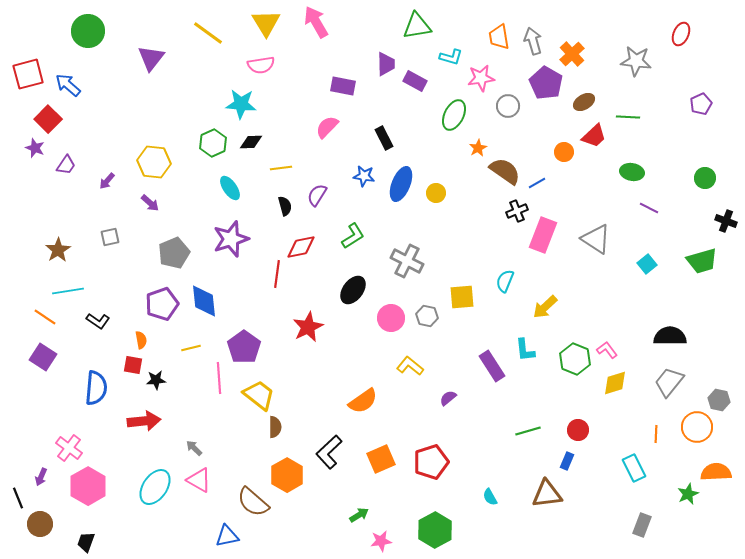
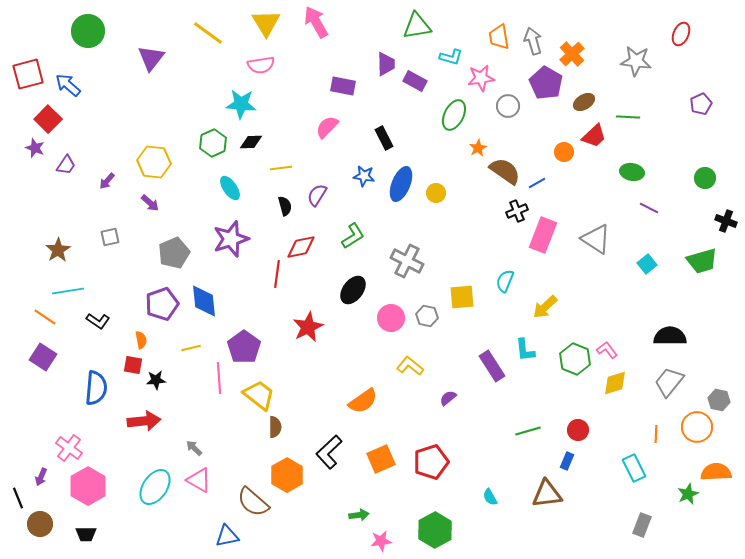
green arrow at (359, 515): rotated 24 degrees clockwise
black trapezoid at (86, 542): moved 8 px up; rotated 110 degrees counterclockwise
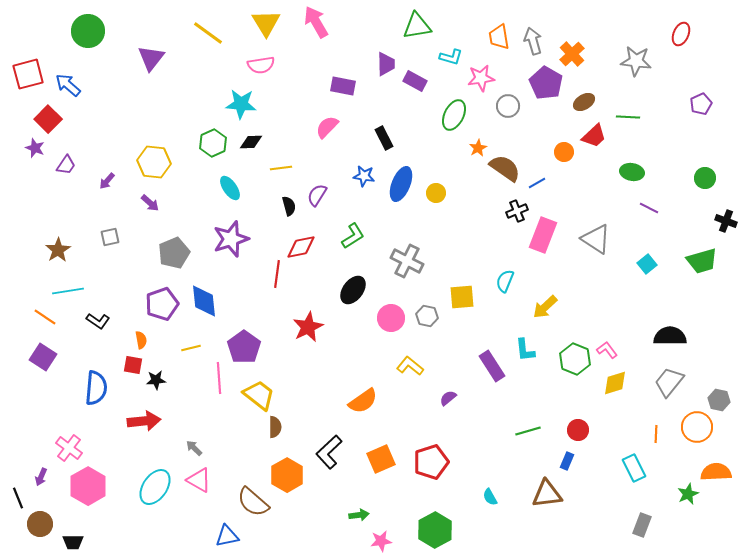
brown semicircle at (505, 171): moved 3 px up
black semicircle at (285, 206): moved 4 px right
black trapezoid at (86, 534): moved 13 px left, 8 px down
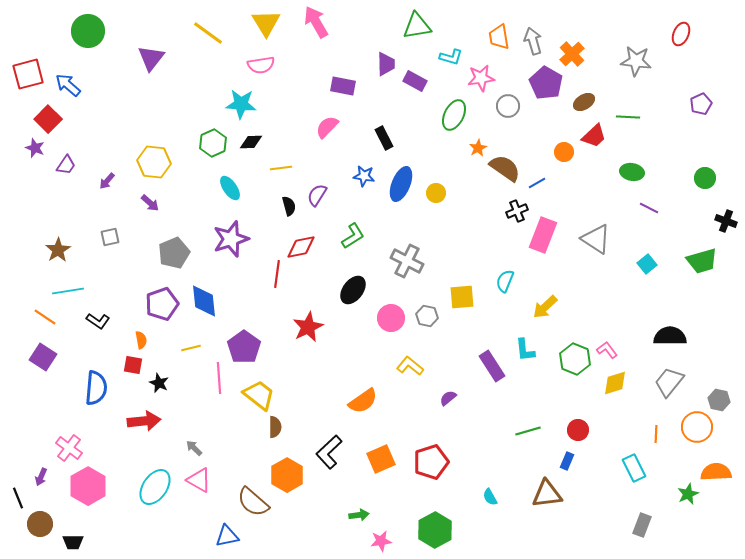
black star at (156, 380): moved 3 px right, 3 px down; rotated 30 degrees clockwise
